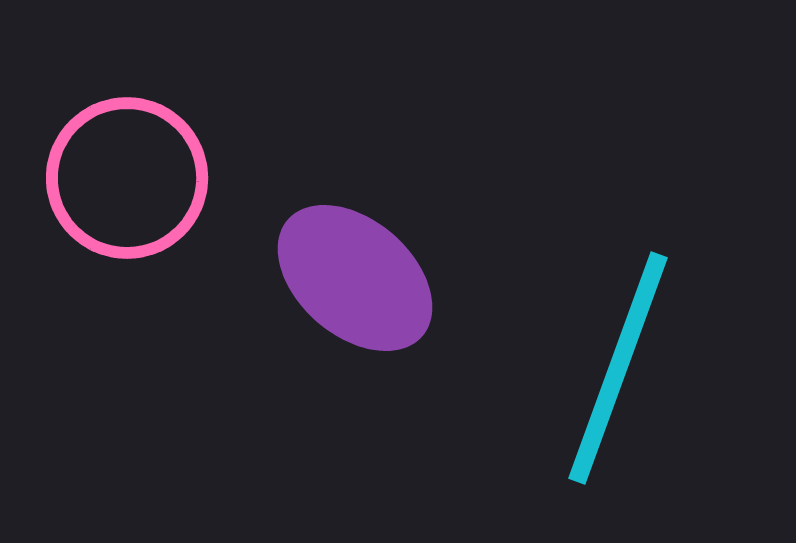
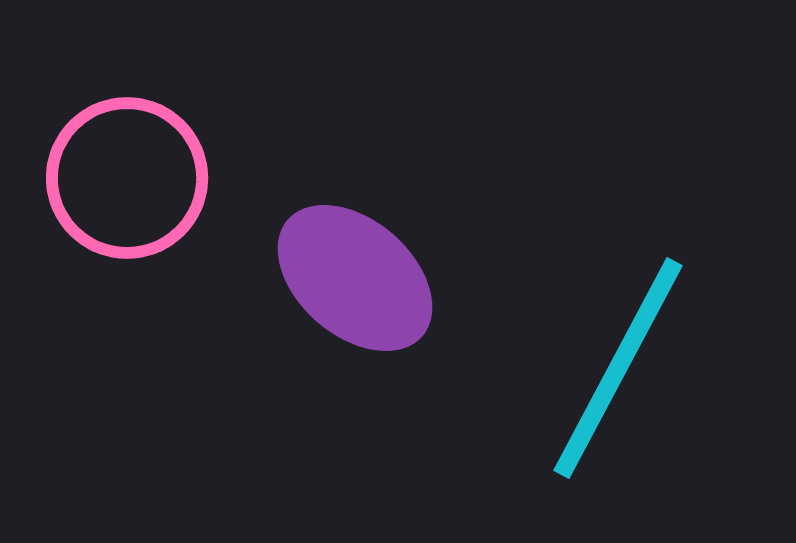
cyan line: rotated 8 degrees clockwise
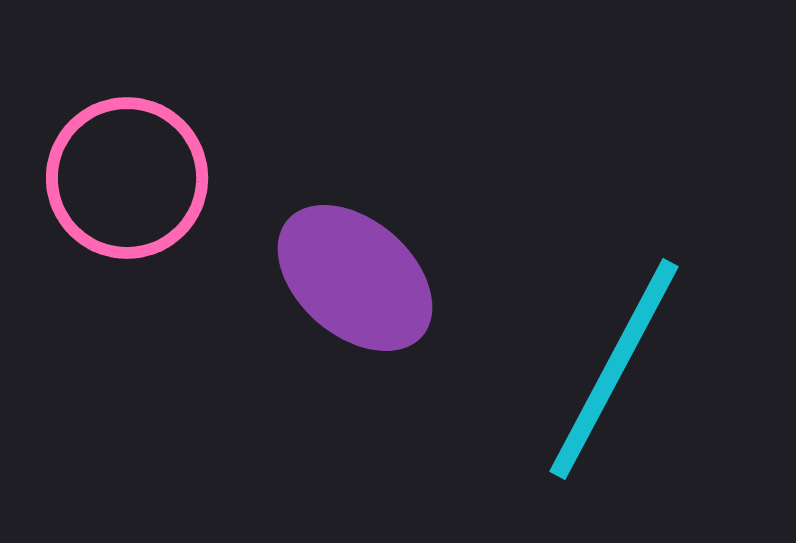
cyan line: moved 4 px left, 1 px down
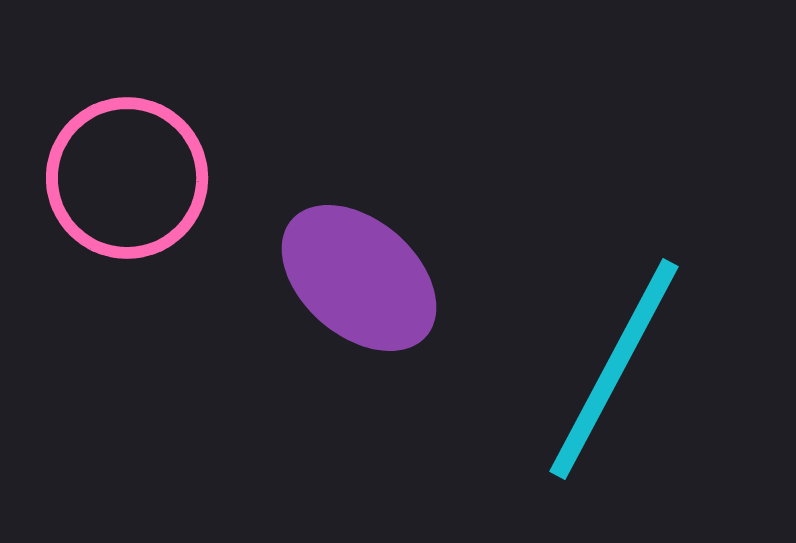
purple ellipse: moved 4 px right
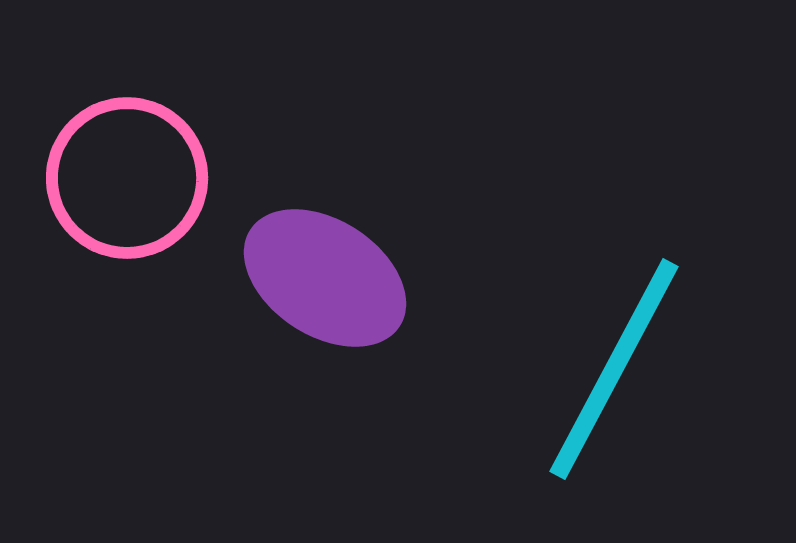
purple ellipse: moved 34 px left; rotated 8 degrees counterclockwise
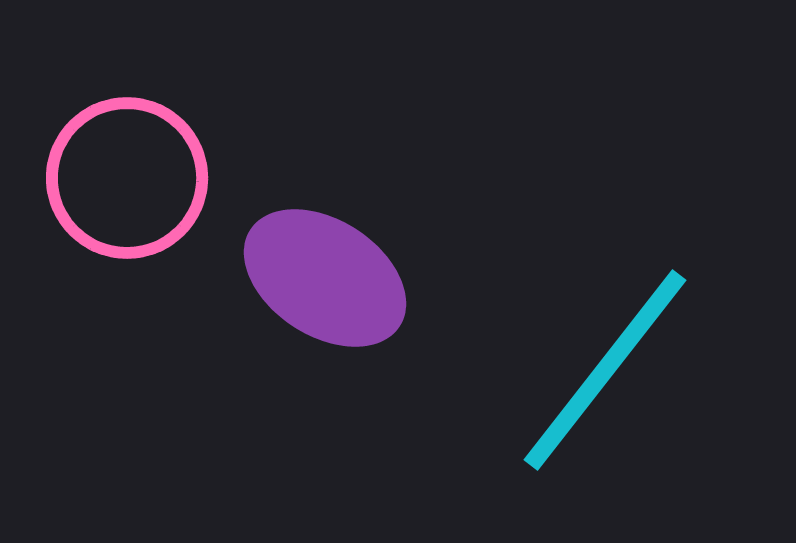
cyan line: moved 9 px left, 1 px down; rotated 10 degrees clockwise
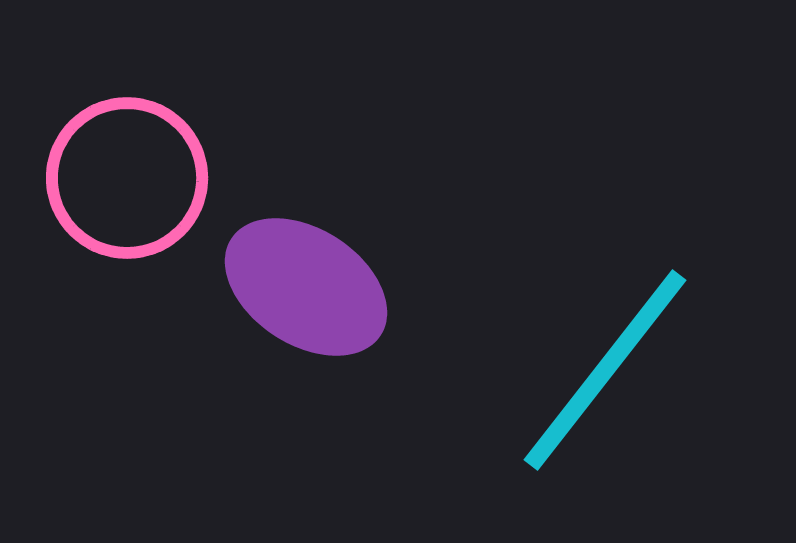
purple ellipse: moved 19 px left, 9 px down
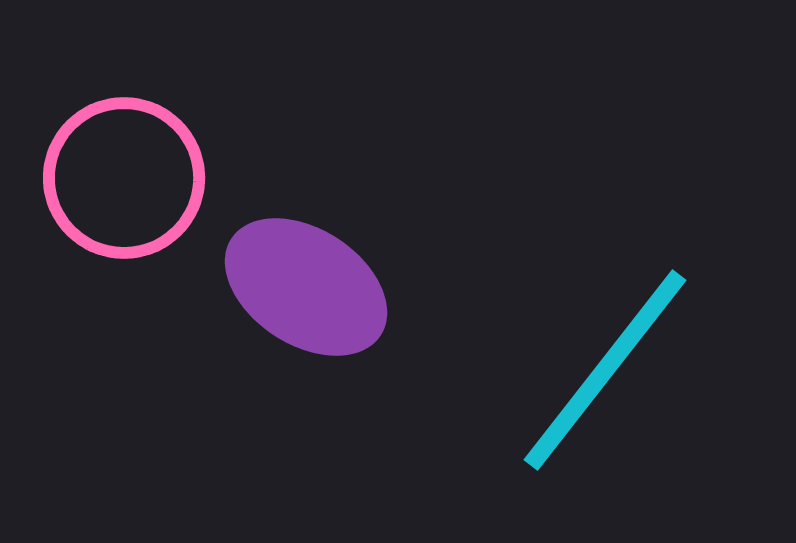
pink circle: moved 3 px left
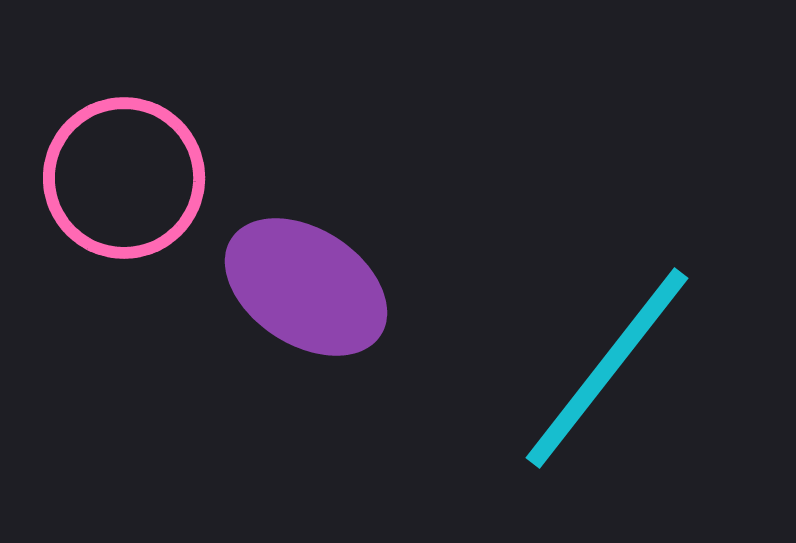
cyan line: moved 2 px right, 2 px up
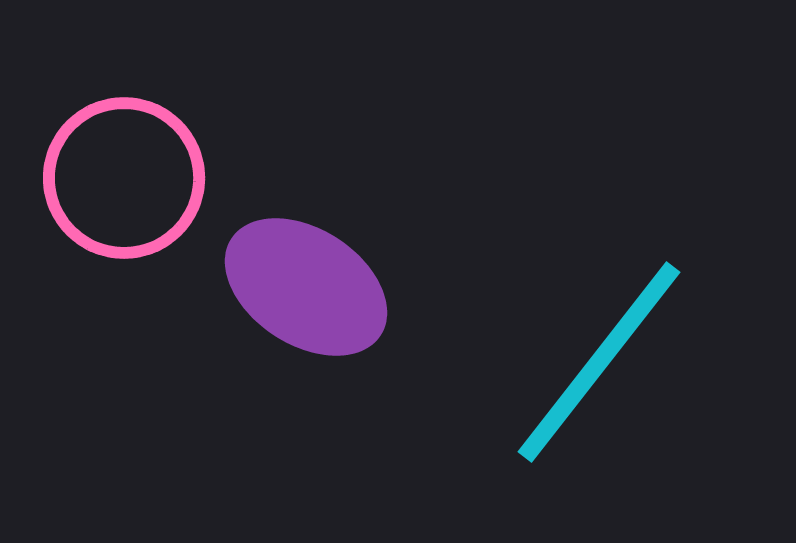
cyan line: moved 8 px left, 6 px up
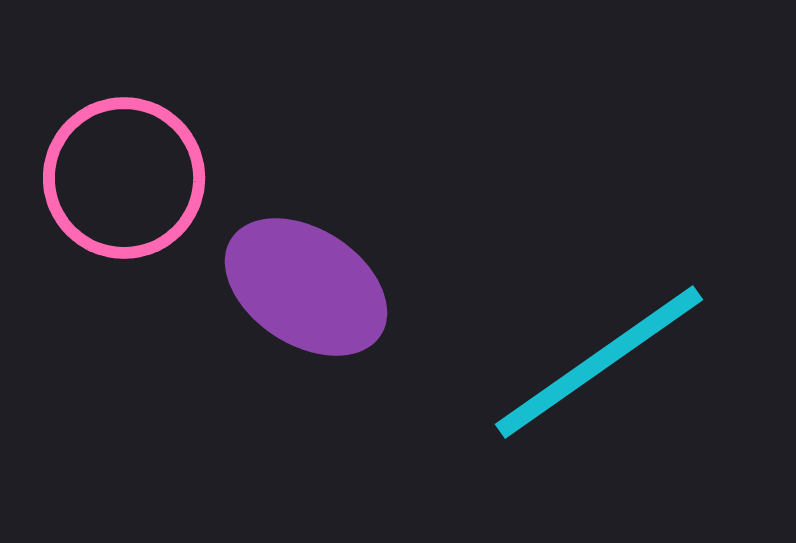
cyan line: rotated 17 degrees clockwise
